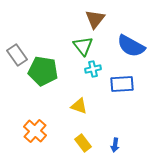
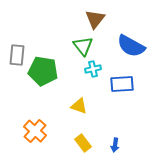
gray rectangle: rotated 40 degrees clockwise
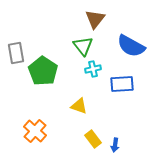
gray rectangle: moved 1 px left, 2 px up; rotated 15 degrees counterclockwise
green pentagon: rotated 24 degrees clockwise
yellow rectangle: moved 10 px right, 4 px up
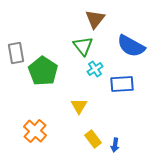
cyan cross: moved 2 px right; rotated 21 degrees counterclockwise
yellow triangle: rotated 42 degrees clockwise
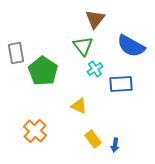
blue rectangle: moved 1 px left
yellow triangle: rotated 36 degrees counterclockwise
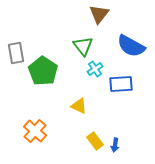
brown triangle: moved 4 px right, 5 px up
yellow rectangle: moved 2 px right, 2 px down
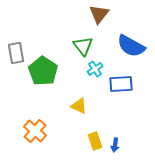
yellow rectangle: rotated 18 degrees clockwise
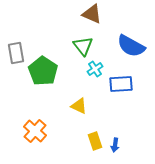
brown triangle: moved 7 px left; rotated 45 degrees counterclockwise
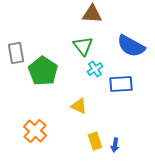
brown triangle: rotated 20 degrees counterclockwise
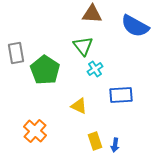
blue semicircle: moved 4 px right, 20 px up
green pentagon: moved 2 px right, 1 px up
blue rectangle: moved 11 px down
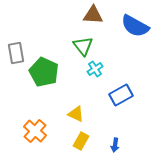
brown triangle: moved 1 px right, 1 px down
green pentagon: moved 1 px left, 2 px down; rotated 8 degrees counterclockwise
blue rectangle: rotated 25 degrees counterclockwise
yellow triangle: moved 3 px left, 8 px down
yellow rectangle: moved 14 px left; rotated 48 degrees clockwise
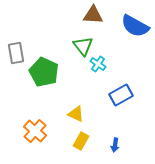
cyan cross: moved 3 px right, 5 px up; rotated 21 degrees counterclockwise
